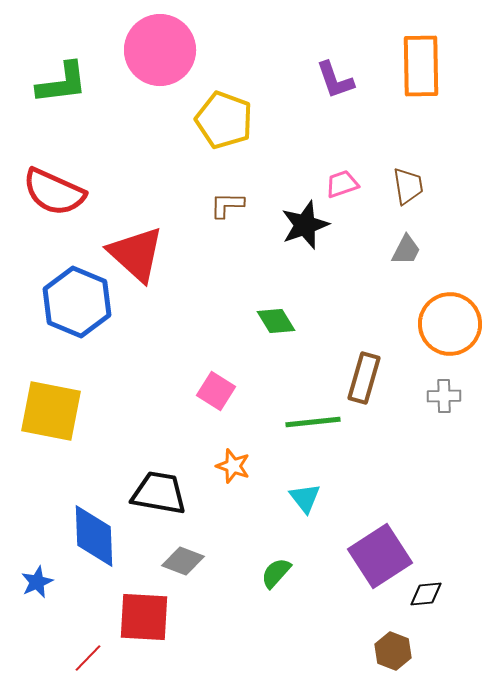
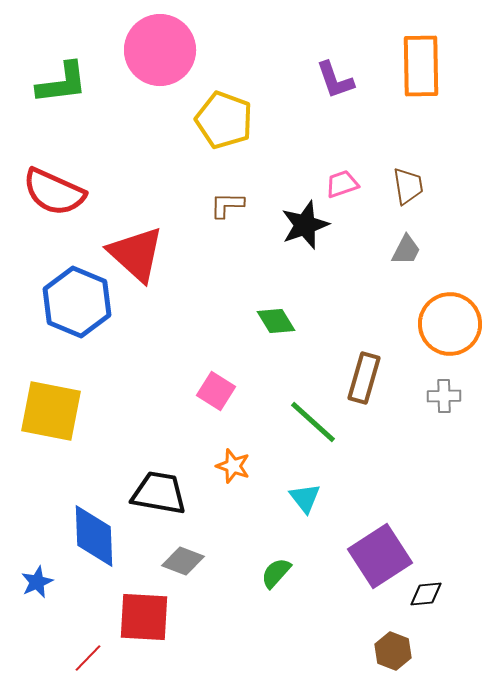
green line: rotated 48 degrees clockwise
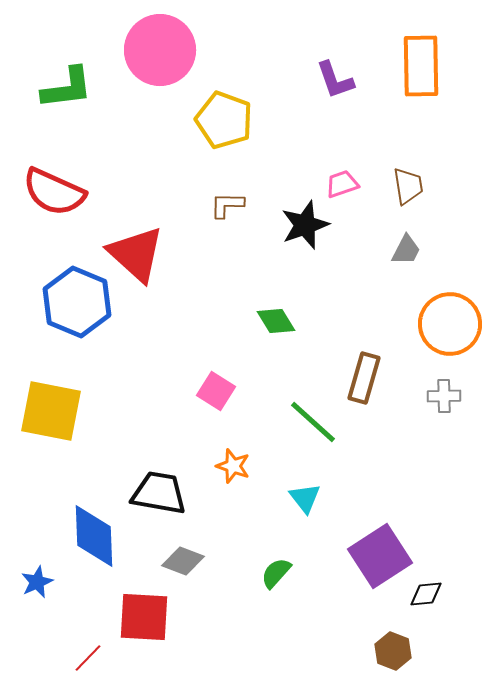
green L-shape: moved 5 px right, 5 px down
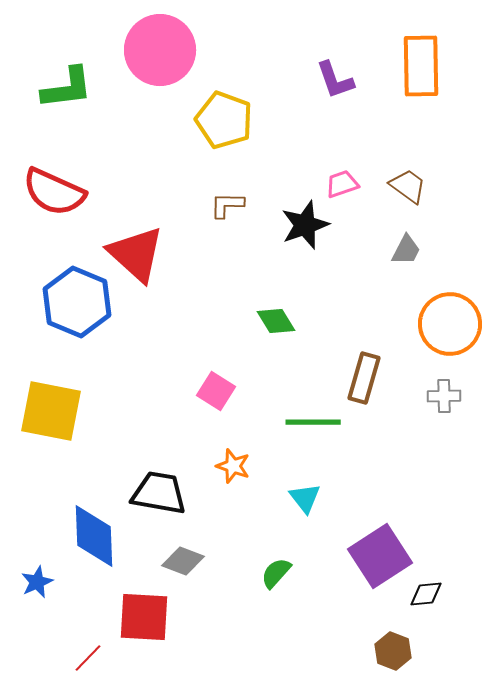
brown trapezoid: rotated 45 degrees counterclockwise
green line: rotated 42 degrees counterclockwise
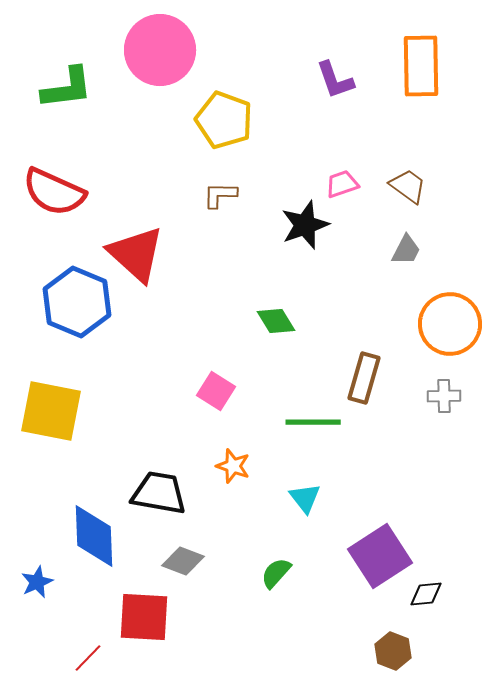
brown L-shape: moved 7 px left, 10 px up
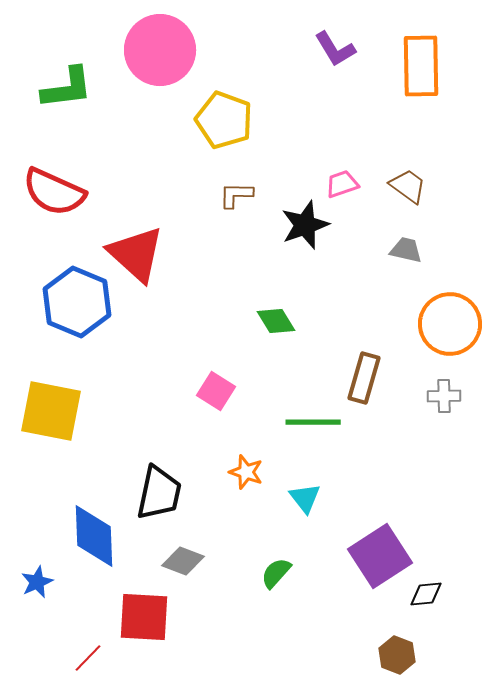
purple L-shape: moved 31 px up; rotated 12 degrees counterclockwise
brown L-shape: moved 16 px right
gray trapezoid: rotated 104 degrees counterclockwise
orange star: moved 13 px right, 6 px down
black trapezoid: rotated 92 degrees clockwise
brown hexagon: moved 4 px right, 4 px down
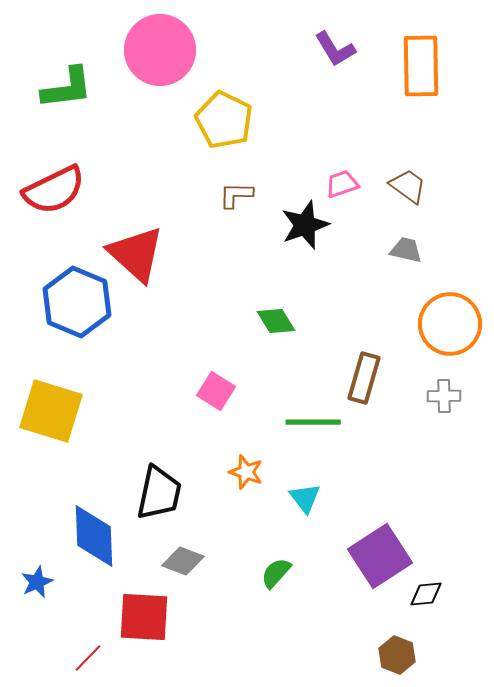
yellow pentagon: rotated 6 degrees clockwise
red semicircle: moved 2 px up; rotated 50 degrees counterclockwise
yellow square: rotated 6 degrees clockwise
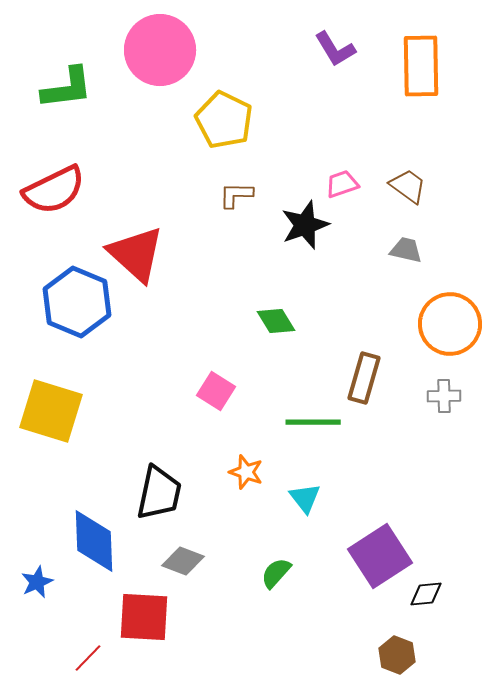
blue diamond: moved 5 px down
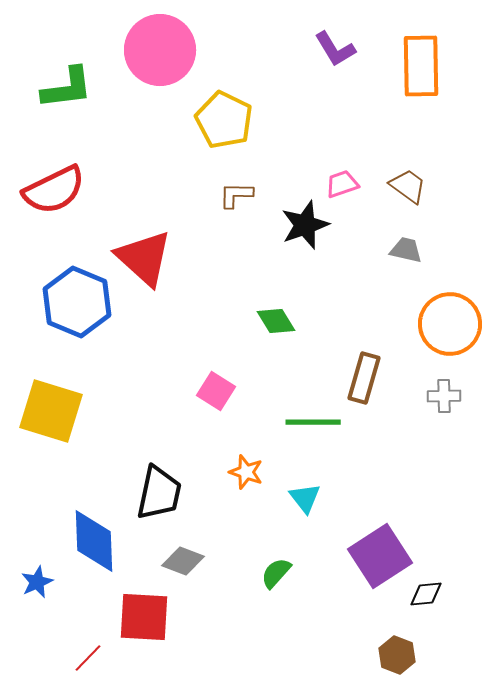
red triangle: moved 8 px right, 4 px down
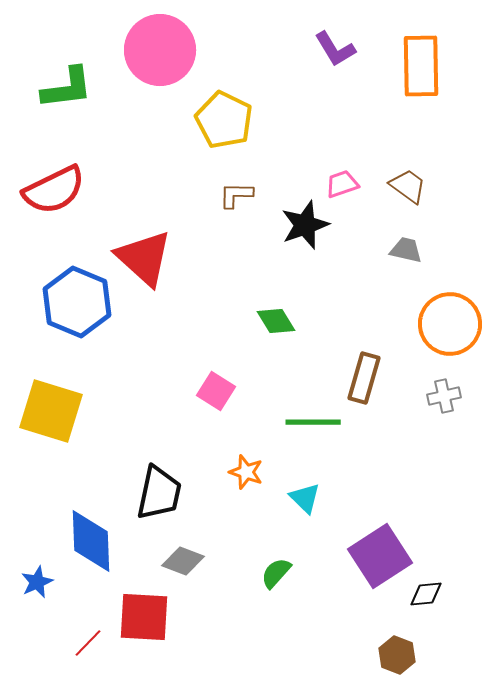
gray cross: rotated 12 degrees counterclockwise
cyan triangle: rotated 8 degrees counterclockwise
blue diamond: moved 3 px left
red line: moved 15 px up
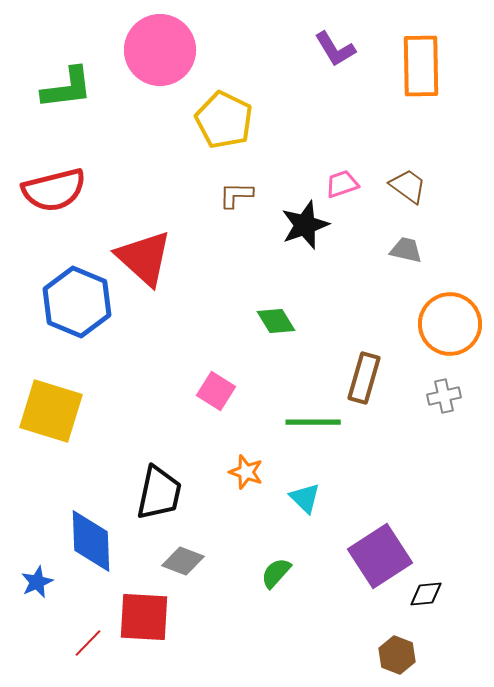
red semicircle: rotated 12 degrees clockwise
